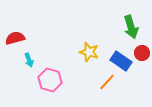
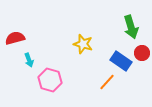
yellow star: moved 6 px left, 8 px up
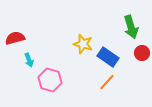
blue rectangle: moved 13 px left, 4 px up
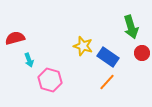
yellow star: moved 2 px down
